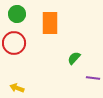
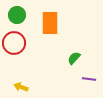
green circle: moved 1 px down
purple line: moved 4 px left, 1 px down
yellow arrow: moved 4 px right, 1 px up
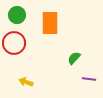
yellow arrow: moved 5 px right, 5 px up
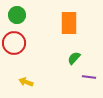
orange rectangle: moved 19 px right
purple line: moved 2 px up
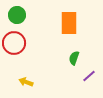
green semicircle: rotated 24 degrees counterclockwise
purple line: moved 1 px up; rotated 48 degrees counterclockwise
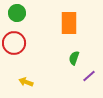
green circle: moved 2 px up
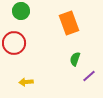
green circle: moved 4 px right, 2 px up
orange rectangle: rotated 20 degrees counterclockwise
green semicircle: moved 1 px right, 1 px down
yellow arrow: rotated 24 degrees counterclockwise
